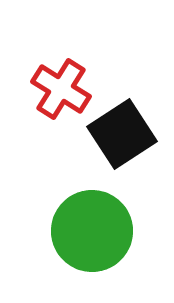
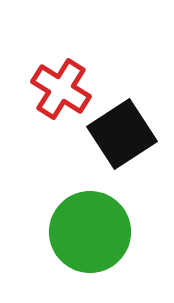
green circle: moved 2 px left, 1 px down
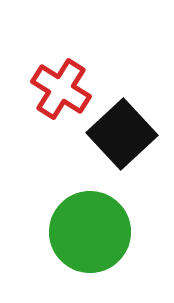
black square: rotated 10 degrees counterclockwise
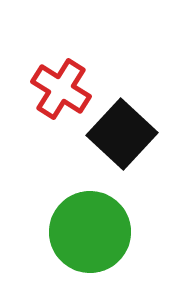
black square: rotated 4 degrees counterclockwise
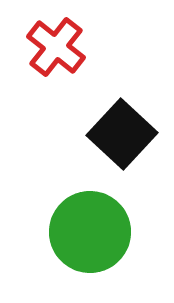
red cross: moved 5 px left, 42 px up; rotated 6 degrees clockwise
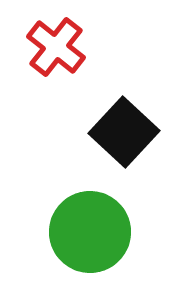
black square: moved 2 px right, 2 px up
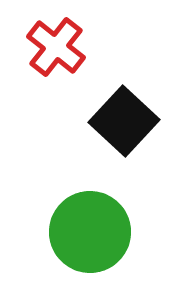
black square: moved 11 px up
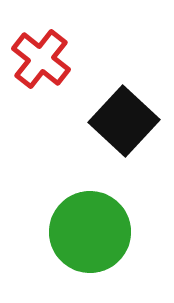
red cross: moved 15 px left, 12 px down
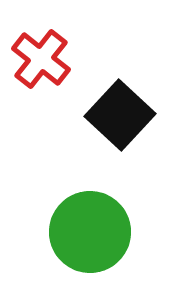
black square: moved 4 px left, 6 px up
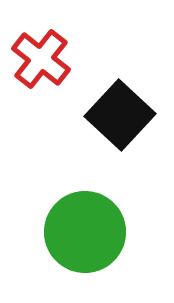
green circle: moved 5 px left
